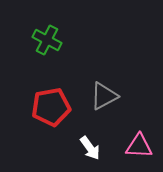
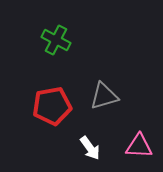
green cross: moved 9 px right
gray triangle: rotated 12 degrees clockwise
red pentagon: moved 1 px right, 1 px up
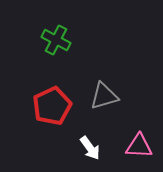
red pentagon: rotated 15 degrees counterclockwise
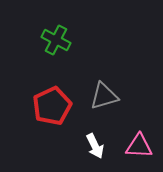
white arrow: moved 5 px right, 2 px up; rotated 10 degrees clockwise
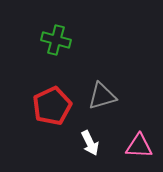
green cross: rotated 12 degrees counterclockwise
gray triangle: moved 2 px left
white arrow: moved 5 px left, 3 px up
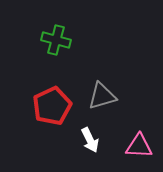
white arrow: moved 3 px up
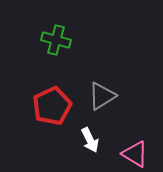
gray triangle: rotated 16 degrees counterclockwise
pink triangle: moved 4 px left, 8 px down; rotated 28 degrees clockwise
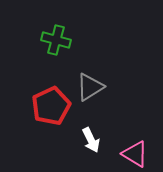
gray triangle: moved 12 px left, 9 px up
red pentagon: moved 1 px left
white arrow: moved 1 px right
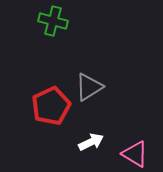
green cross: moved 3 px left, 19 px up
gray triangle: moved 1 px left
white arrow: moved 2 px down; rotated 90 degrees counterclockwise
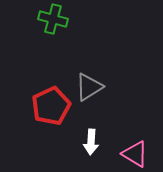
green cross: moved 2 px up
white arrow: rotated 120 degrees clockwise
